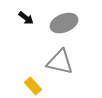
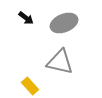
yellow rectangle: moved 3 px left
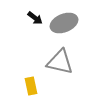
black arrow: moved 9 px right
yellow rectangle: moved 1 px right; rotated 30 degrees clockwise
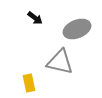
gray ellipse: moved 13 px right, 6 px down
yellow rectangle: moved 2 px left, 3 px up
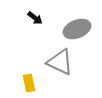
gray triangle: rotated 12 degrees clockwise
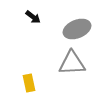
black arrow: moved 2 px left, 1 px up
gray triangle: moved 12 px right, 1 px down; rotated 28 degrees counterclockwise
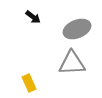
yellow rectangle: rotated 12 degrees counterclockwise
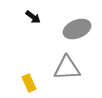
gray triangle: moved 5 px left, 5 px down
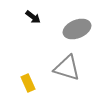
gray triangle: rotated 20 degrees clockwise
yellow rectangle: moved 1 px left
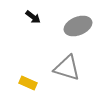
gray ellipse: moved 1 px right, 3 px up
yellow rectangle: rotated 42 degrees counterclockwise
